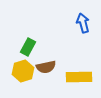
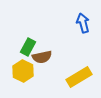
brown semicircle: moved 4 px left, 10 px up
yellow hexagon: rotated 15 degrees counterclockwise
yellow rectangle: rotated 30 degrees counterclockwise
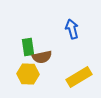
blue arrow: moved 11 px left, 6 px down
green rectangle: rotated 36 degrees counterclockwise
yellow hexagon: moved 5 px right, 3 px down; rotated 25 degrees counterclockwise
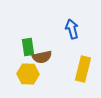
yellow rectangle: moved 4 px right, 8 px up; rotated 45 degrees counterclockwise
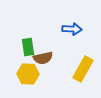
blue arrow: rotated 108 degrees clockwise
brown semicircle: moved 1 px right, 1 px down
yellow rectangle: rotated 15 degrees clockwise
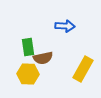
blue arrow: moved 7 px left, 3 px up
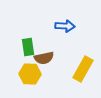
brown semicircle: moved 1 px right
yellow hexagon: moved 2 px right
